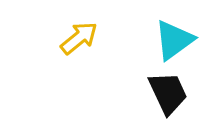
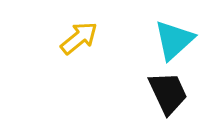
cyan triangle: rotated 6 degrees counterclockwise
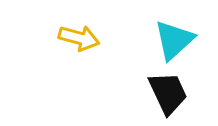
yellow arrow: rotated 54 degrees clockwise
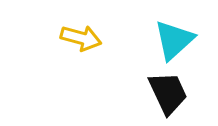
yellow arrow: moved 2 px right
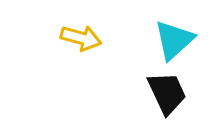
black trapezoid: moved 1 px left
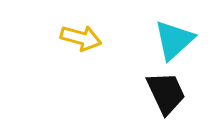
black trapezoid: moved 1 px left
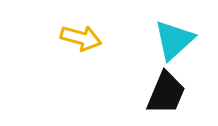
black trapezoid: rotated 48 degrees clockwise
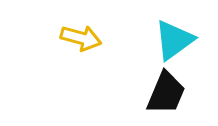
cyan triangle: rotated 6 degrees clockwise
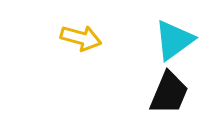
black trapezoid: moved 3 px right
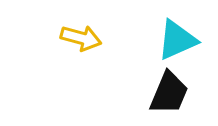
cyan triangle: moved 3 px right; rotated 12 degrees clockwise
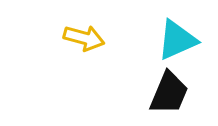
yellow arrow: moved 3 px right
